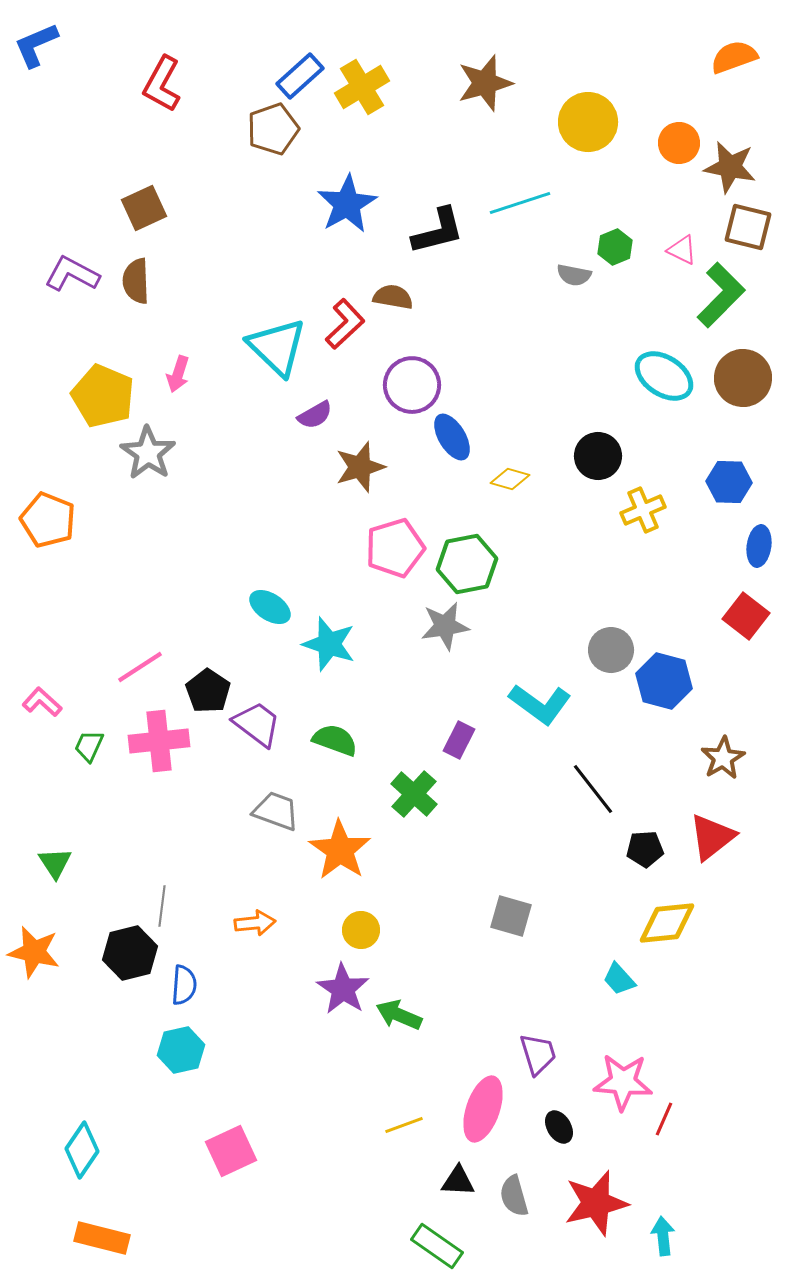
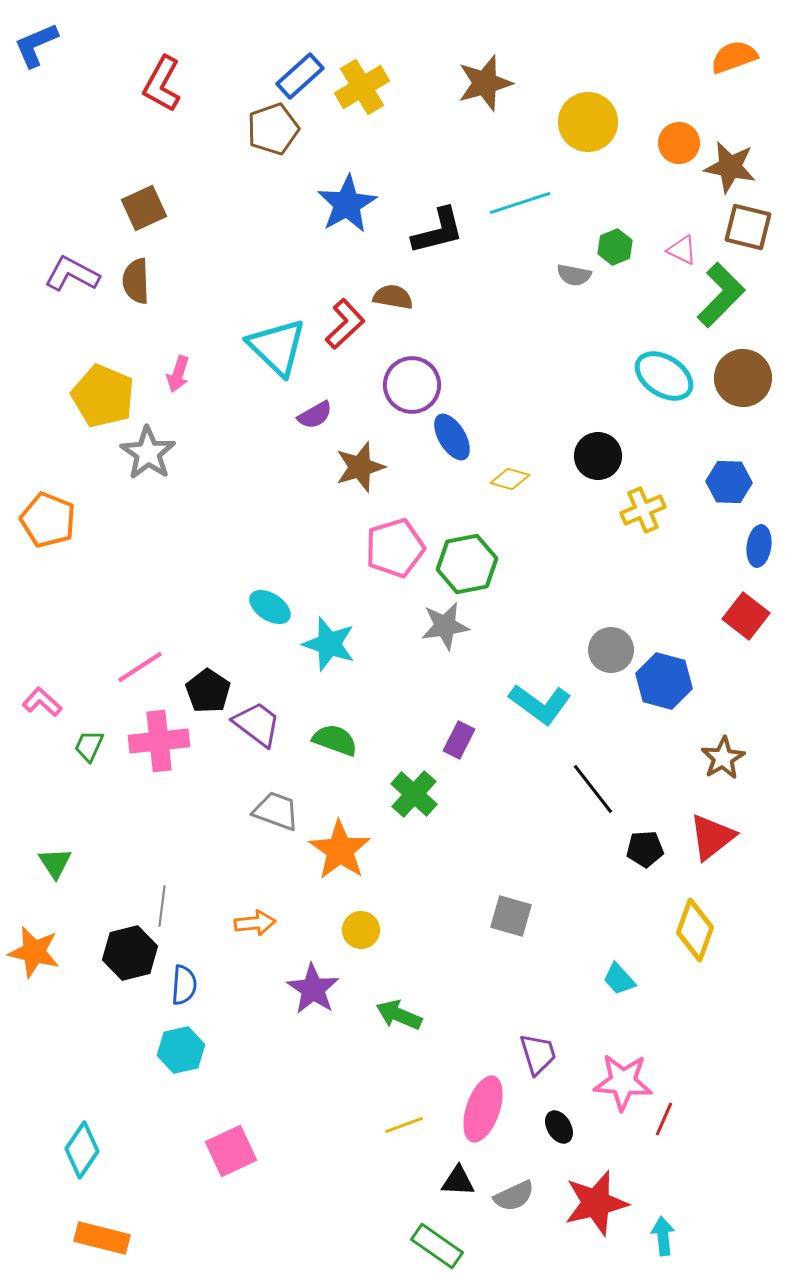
yellow diamond at (667, 923): moved 28 px right, 7 px down; rotated 64 degrees counterclockwise
purple star at (343, 989): moved 30 px left
gray semicircle at (514, 1196): rotated 99 degrees counterclockwise
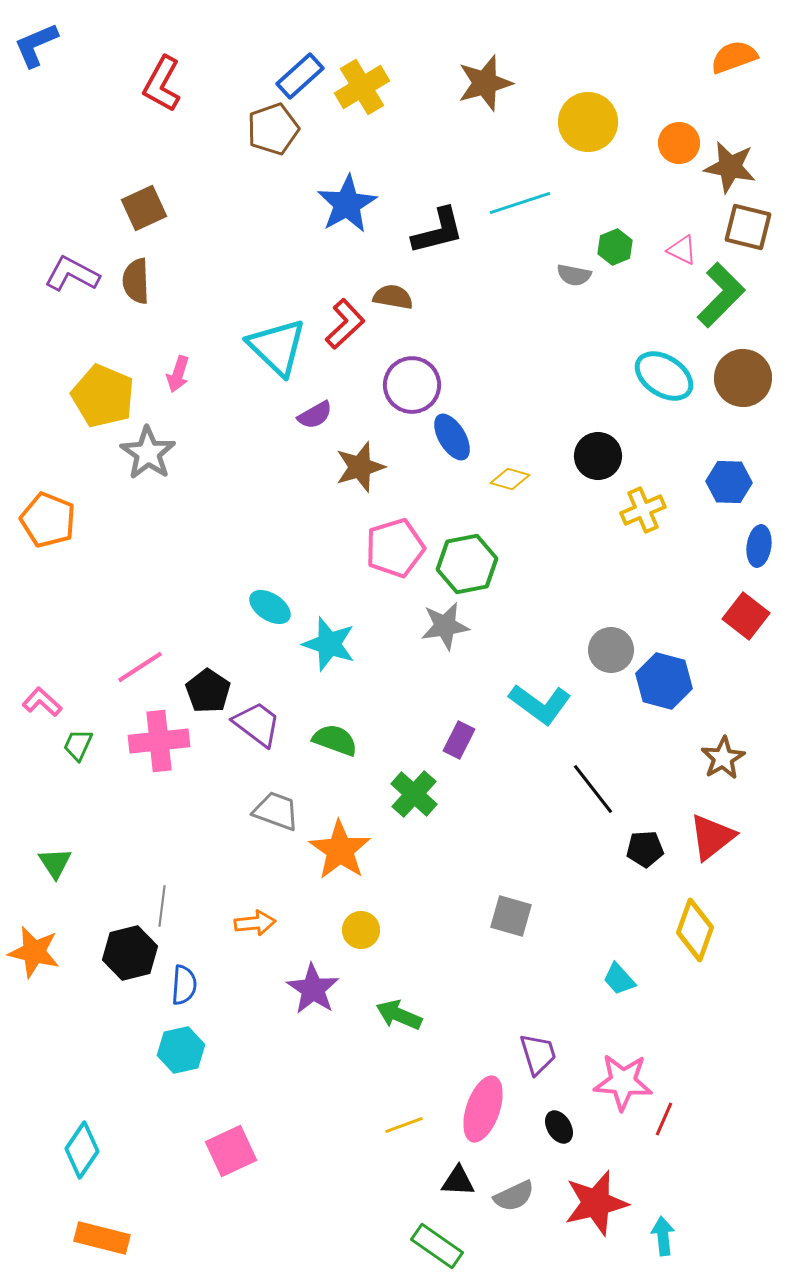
green trapezoid at (89, 746): moved 11 px left, 1 px up
